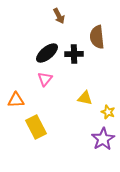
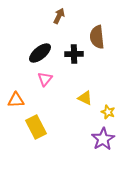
brown arrow: rotated 126 degrees counterclockwise
black ellipse: moved 7 px left
yellow triangle: rotated 14 degrees clockwise
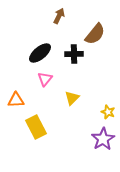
brown semicircle: moved 2 px left, 3 px up; rotated 135 degrees counterclockwise
yellow triangle: moved 13 px left; rotated 49 degrees clockwise
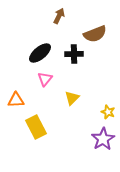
brown semicircle: rotated 30 degrees clockwise
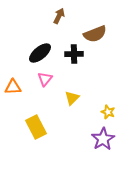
orange triangle: moved 3 px left, 13 px up
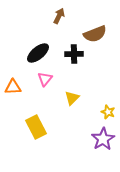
black ellipse: moved 2 px left
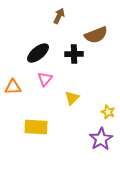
brown semicircle: moved 1 px right, 1 px down
yellow rectangle: rotated 60 degrees counterclockwise
purple star: moved 2 px left
